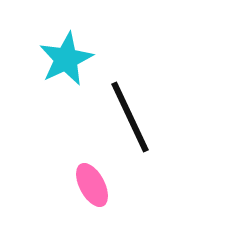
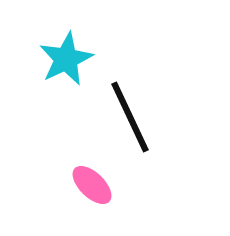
pink ellipse: rotated 18 degrees counterclockwise
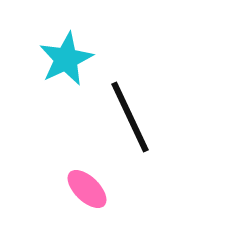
pink ellipse: moved 5 px left, 4 px down
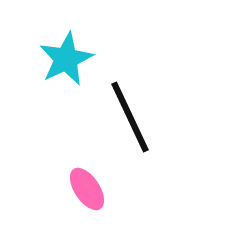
pink ellipse: rotated 12 degrees clockwise
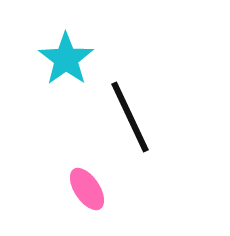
cyan star: rotated 10 degrees counterclockwise
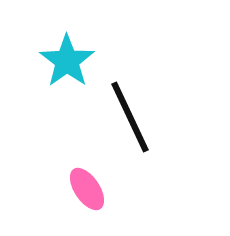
cyan star: moved 1 px right, 2 px down
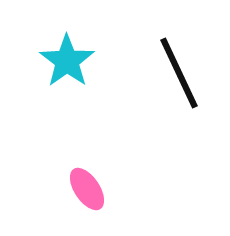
black line: moved 49 px right, 44 px up
